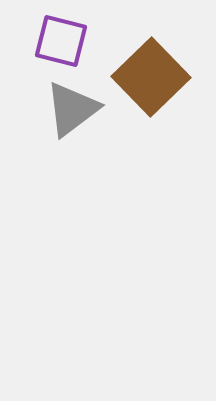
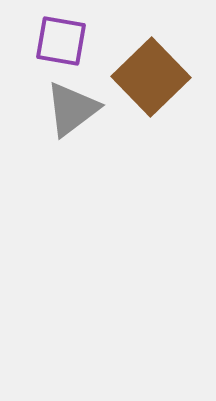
purple square: rotated 4 degrees counterclockwise
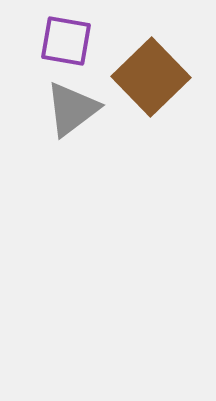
purple square: moved 5 px right
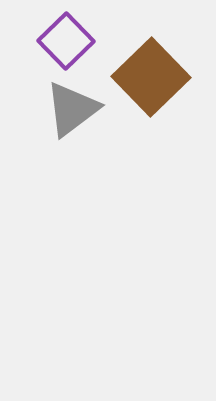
purple square: rotated 36 degrees clockwise
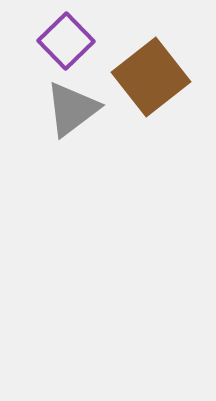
brown square: rotated 6 degrees clockwise
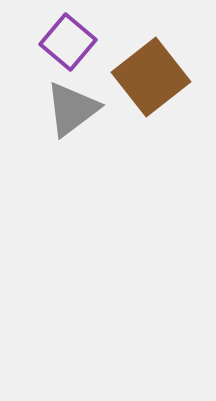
purple square: moved 2 px right, 1 px down; rotated 6 degrees counterclockwise
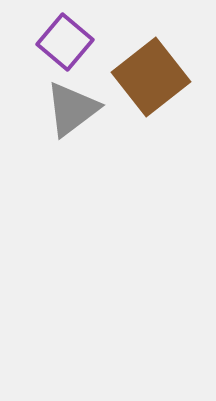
purple square: moved 3 px left
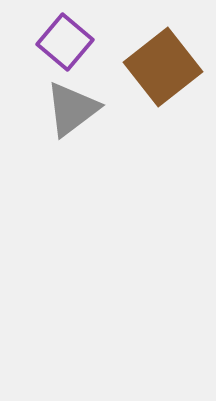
brown square: moved 12 px right, 10 px up
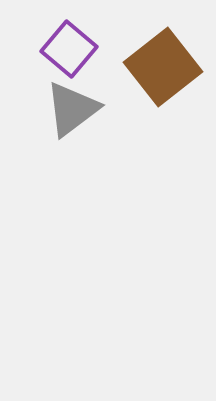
purple square: moved 4 px right, 7 px down
